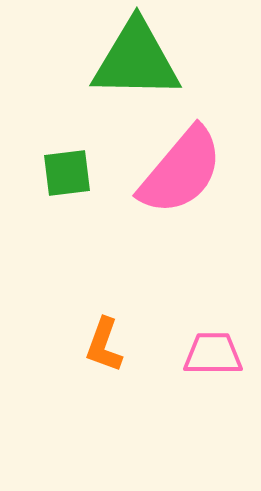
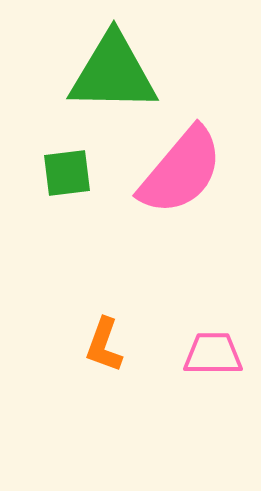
green triangle: moved 23 px left, 13 px down
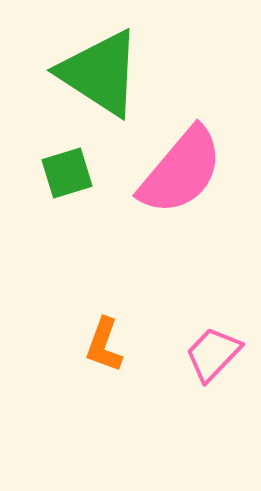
green triangle: moved 13 px left; rotated 32 degrees clockwise
green square: rotated 10 degrees counterclockwise
pink trapezoid: rotated 46 degrees counterclockwise
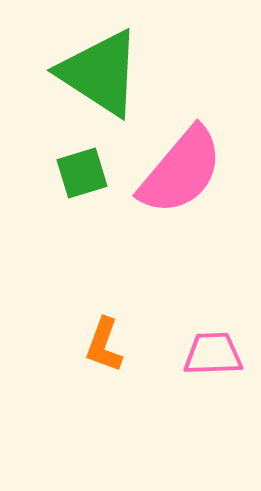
green square: moved 15 px right
pink trapezoid: rotated 44 degrees clockwise
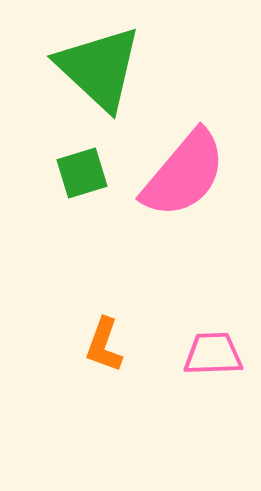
green triangle: moved 1 px left, 5 px up; rotated 10 degrees clockwise
pink semicircle: moved 3 px right, 3 px down
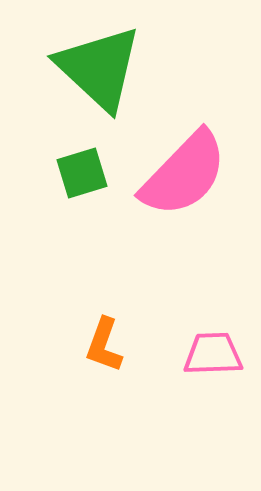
pink semicircle: rotated 4 degrees clockwise
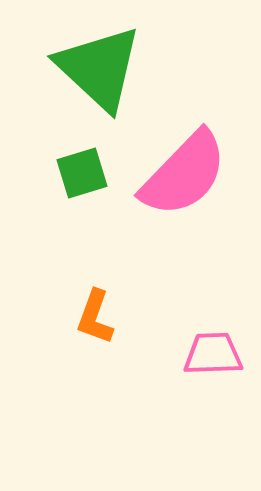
orange L-shape: moved 9 px left, 28 px up
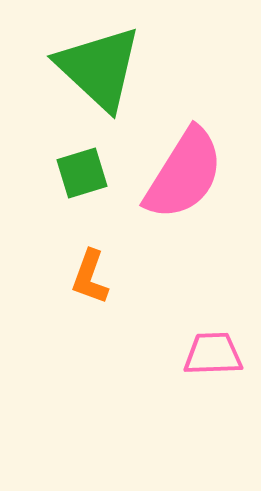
pink semicircle: rotated 12 degrees counterclockwise
orange L-shape: moved 5 px left, 40 px up
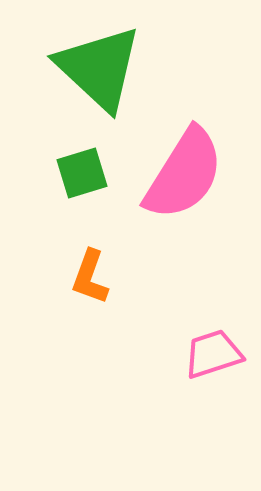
pink trapezoid: rotated 16 degrees counterclockwise
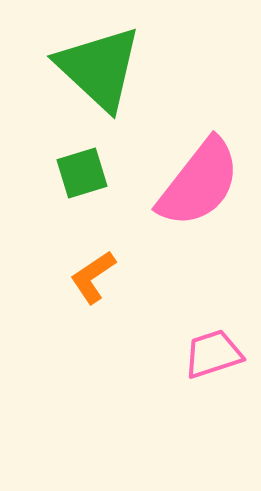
pink semicircle: moved 15 px right, 9 px down; rotated 6 degrees clockwise
orange L-shape: moved 3 px right; rotated 36 degrees clockwise
